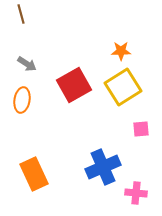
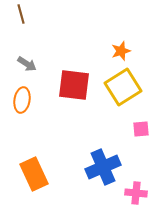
orange star: rotated 18 degrees counterclockwise
red square: rotated 36 degrees clockwise
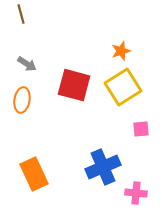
red square: rotated 8 degrees clockwise
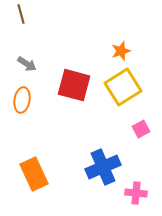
pink square: rotated 24 degrees counterclockwise
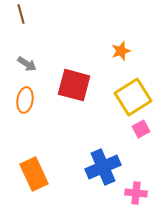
yellow square: moved 10 px right, 10 px down
orange ellipse: moved 3 px right
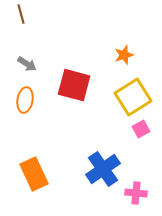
orange star: moved 3 px right, 4 px down
blue cross: moved 2 px down; rotated 12 degrees counterclockwise
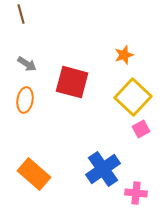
red square: moved 2 px left, 3 px up
yellow square: rotated 15 degrees counterclockwise
orange rectangle: rotated 24 degrees counterclockwise
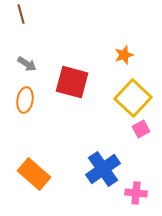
yellow square: moved 1 px down
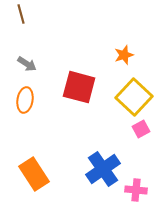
red square: moved 7 px right, 5 px down
yellow square: moved 1 px right, 1 px up
orange rectangle: rotated 16 degrees clockwise
pink cross: moved 3 px up
